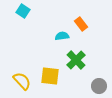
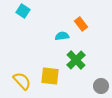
gray circle: moved 2 px right
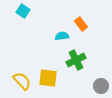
green cross: rotated 18 degrees clockwise
yellow square: moved 2 px left, 2 px down
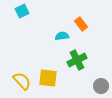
cyan square: moved 1 px left; rotated 32 degrees clockwise
green cross: moved 1 px right
